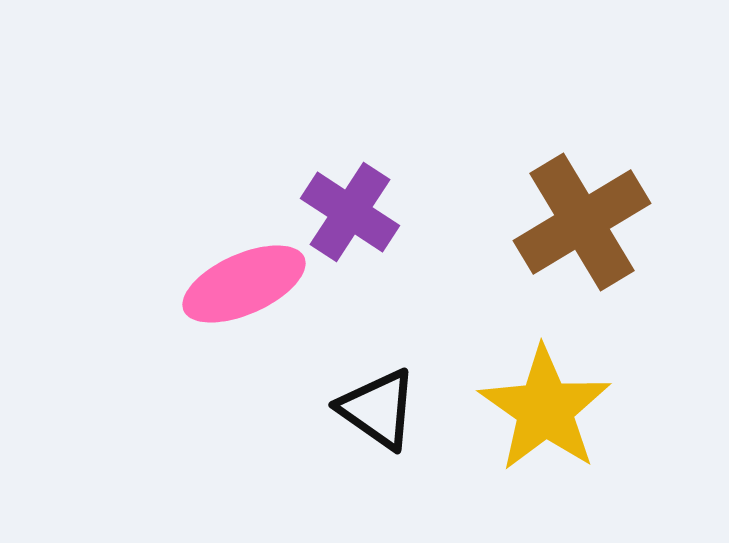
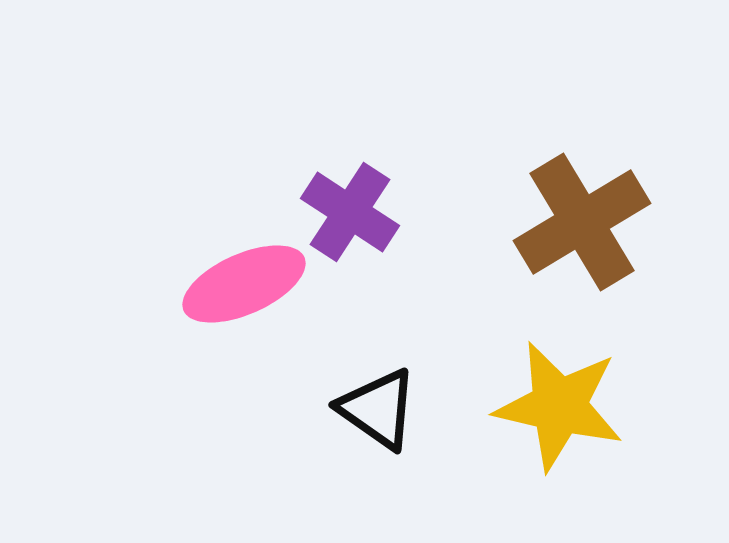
yellow star: moved 14 px right, 3 px up; rotated 22 degrees counterclockwise
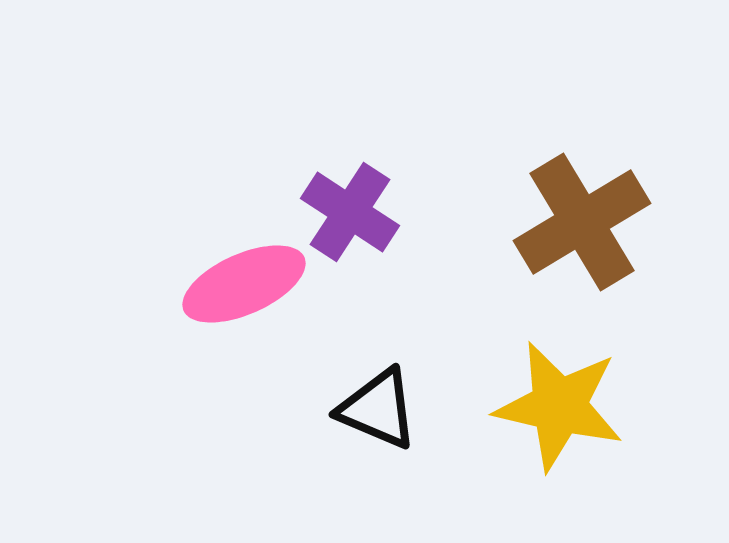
black triangle: rotated 12 degrees counterclockwise
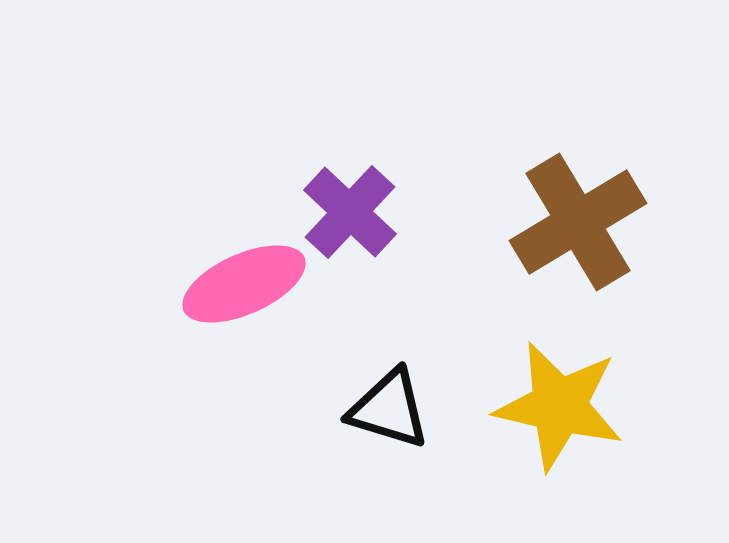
purple cross: rotated 10 degrees clockwise
brown cross: moved 4 px left
black triangle: moved 11 px right; rotated 6 degrees counterclockwise
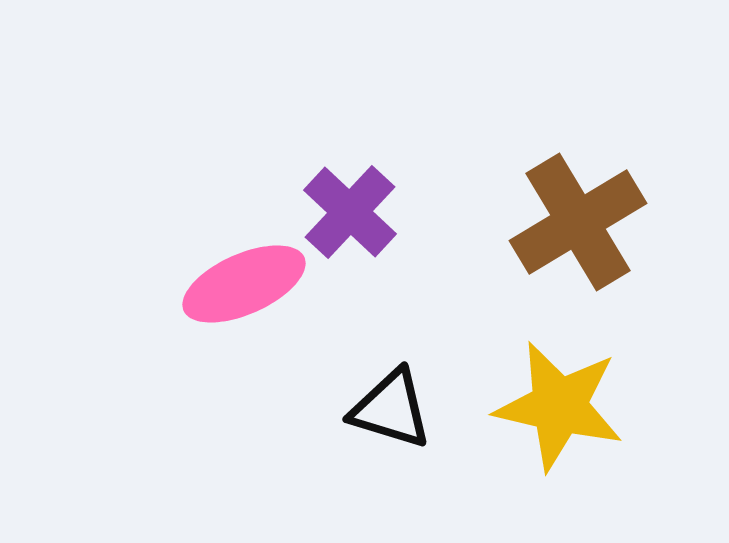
black triangle: moved 2 px right
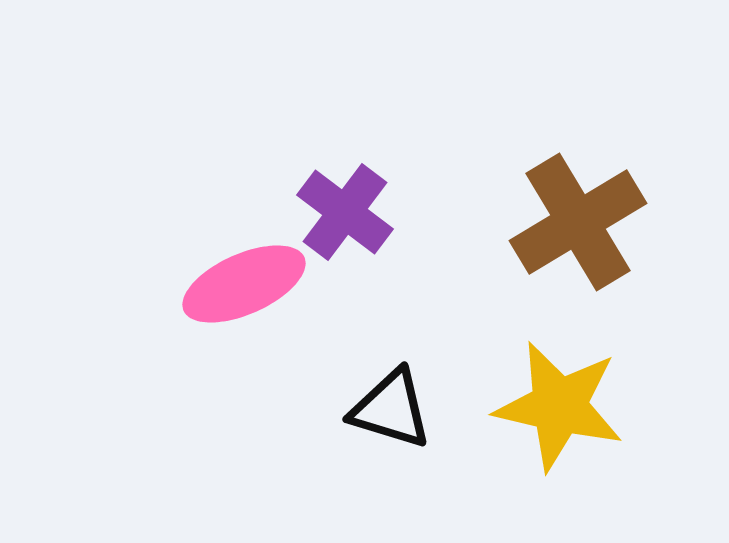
purple cross: moved 5 px left; rotated 6 degrees counterclockwise
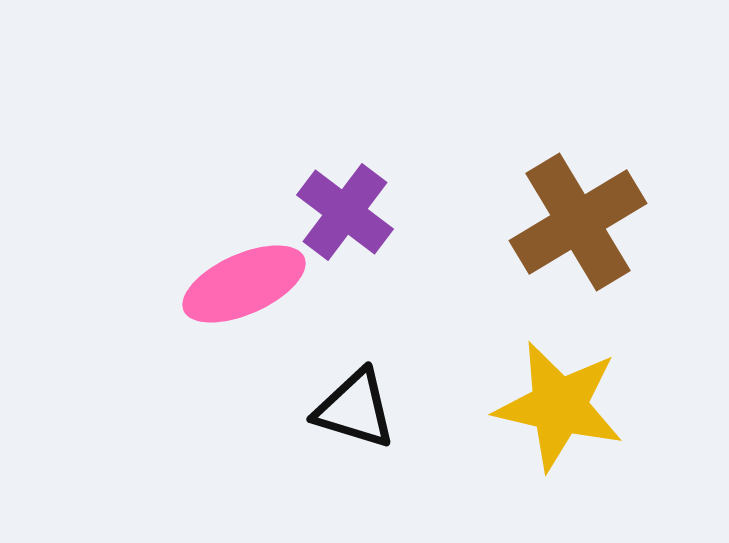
black triangle: moved 36 px left
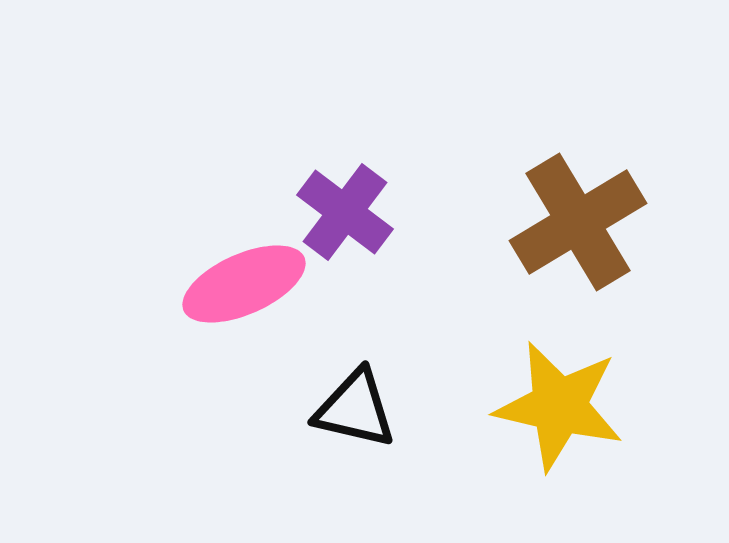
black triangle: rotated 4 degrees counterclockwise
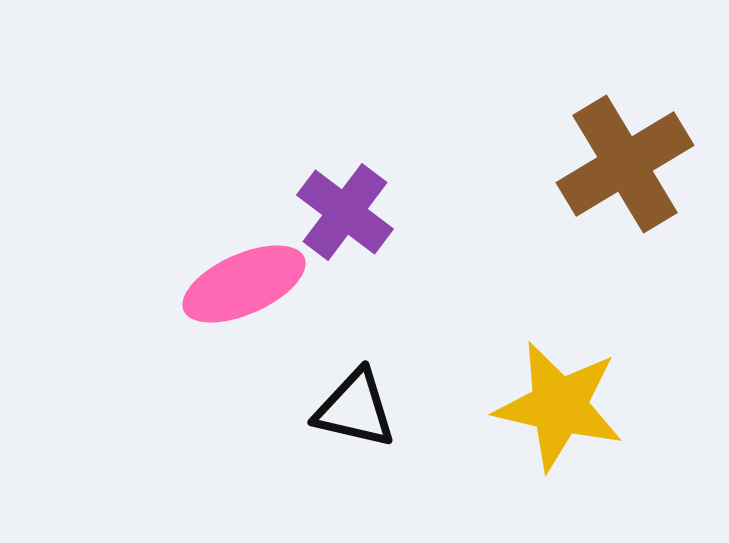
brown cross: moved 47 px right, 58 px up
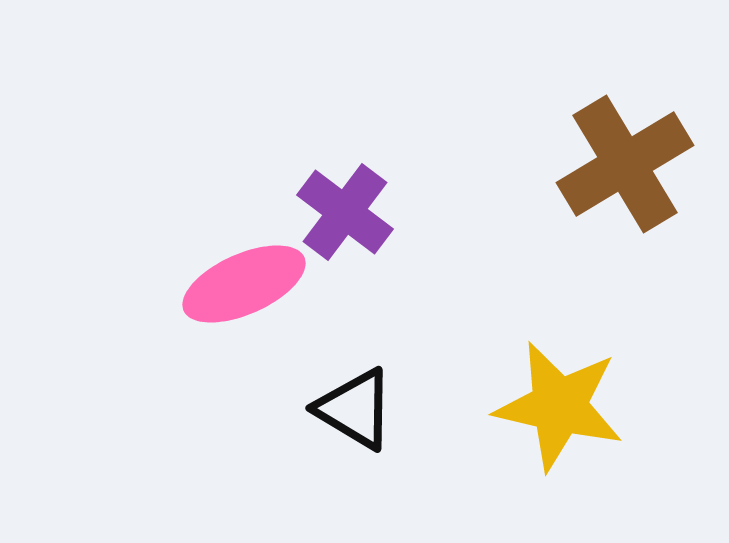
black triangle: rotated 18 degrees clockwise
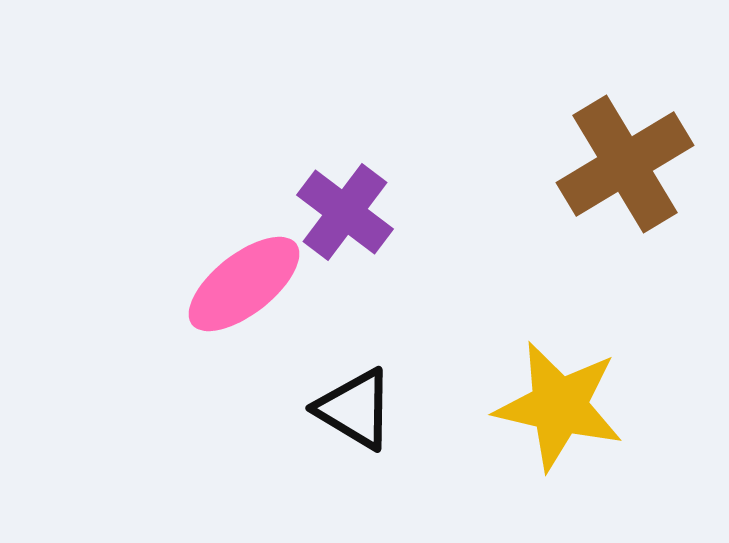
pink ellipse: rotated 14 degrees counterclockwise
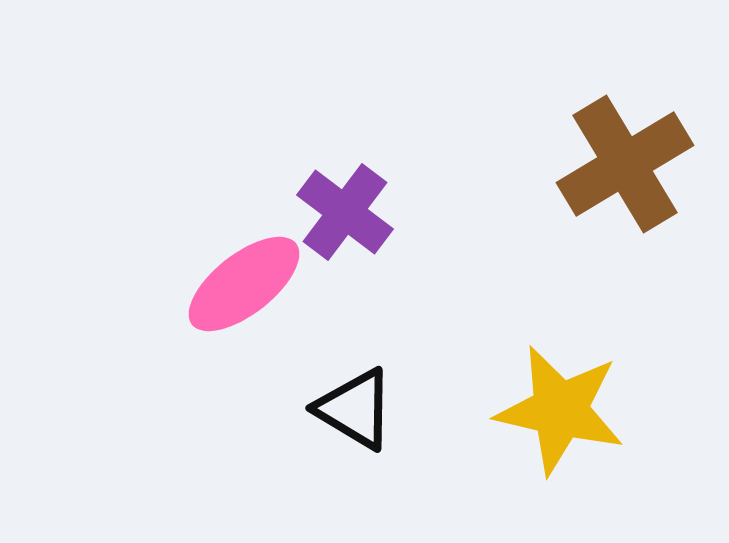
yellow star: moved 1 px right, 4 px down
